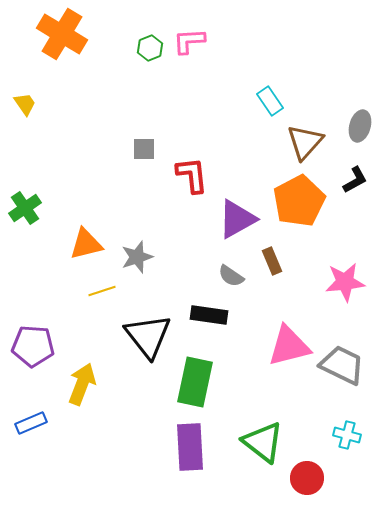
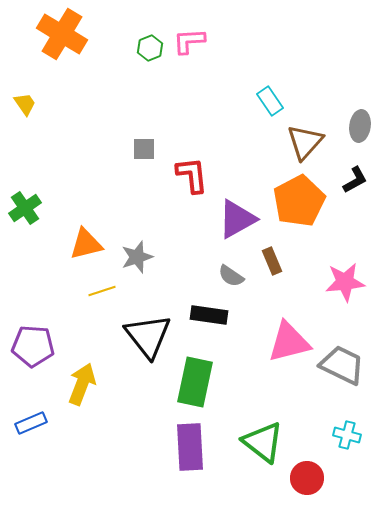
gray ellipse: rotated 8 degrees counterclockwise
pink triangle: moved 4 px up
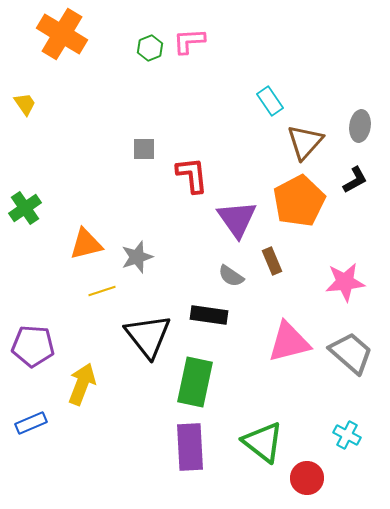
purple triangle: rotated 36 degrees counterclockwise
gray trapezoid: moved 9 px right, 12 px up; rotated 15 degrees clockwise
cyan cross: rotated 12 degrees clockwise
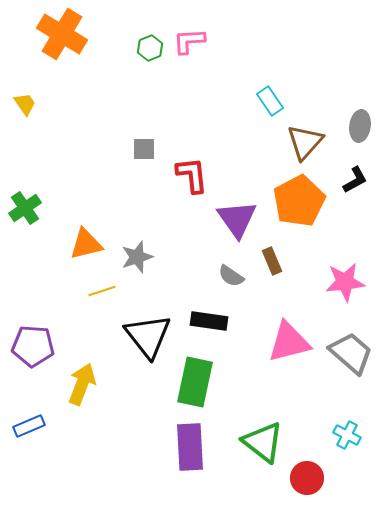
black rectangle: moved 6 px down
blue rectangle: moved 2 px left, 3 px down
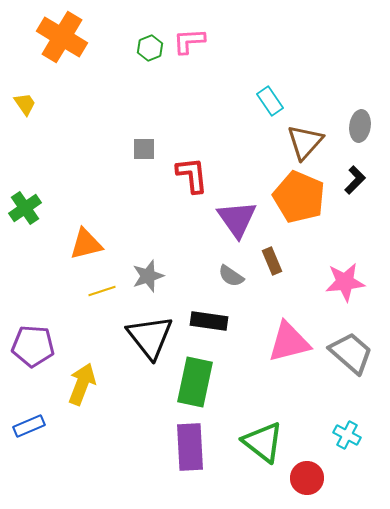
orange cross: moved 3 px down
black L-shape: rotated 16 degrees counterclockwise
orange pentagon: moved 4 px up; rotated 21 degrees counterclockwise
gray star: moved 11 px right, 19 px down
black triangle: moved 2 px right, 1 px down
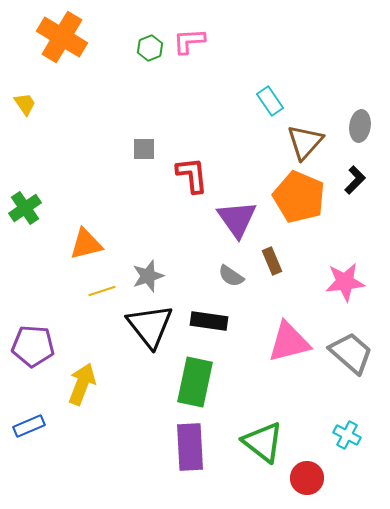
black triangle: moved 11 px up
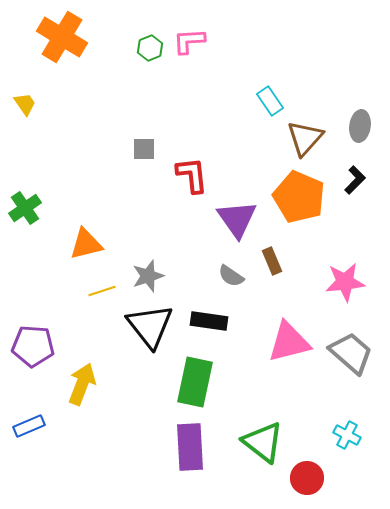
brown triangle: moved 4 px up
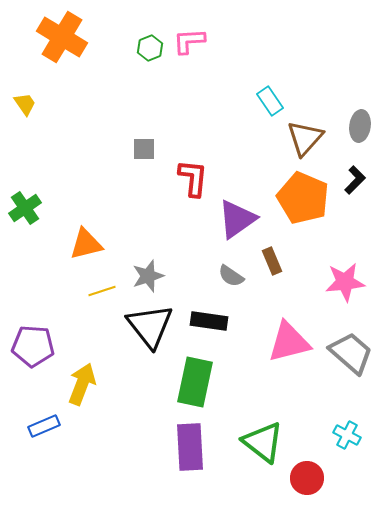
red L-shape: moved 1 px right, 3 px down; rotated 12 degrees clockwise
orange pentagon: moved 4 px right, 1 px down
purple triangle: rotated 30 degrees clockwise
blue rectangle: moved 15 px right
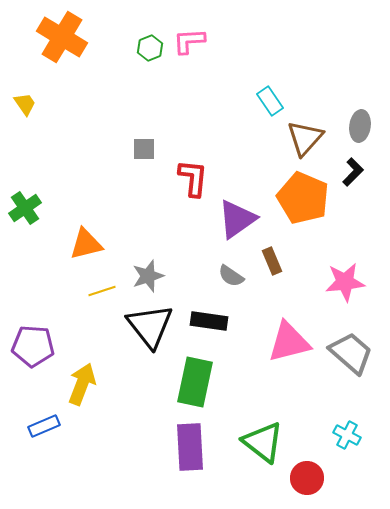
black L-shape: moved 2 px left, 8 px up
